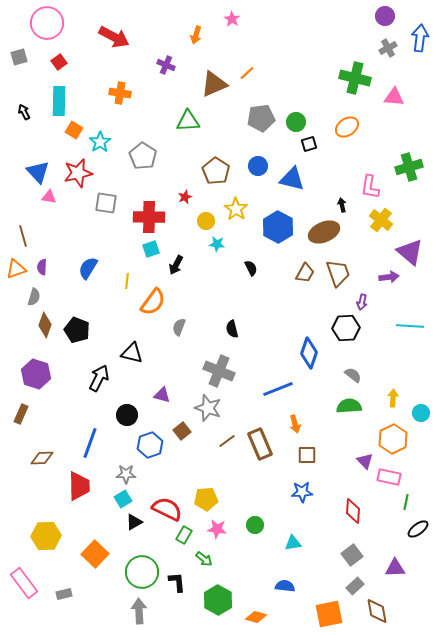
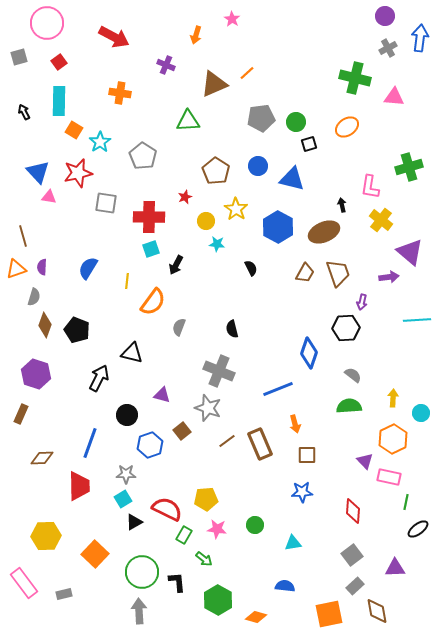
cyan line at (410, 326): moved 7 px right, 6 px up; rotated 8 degrees counterclockwise
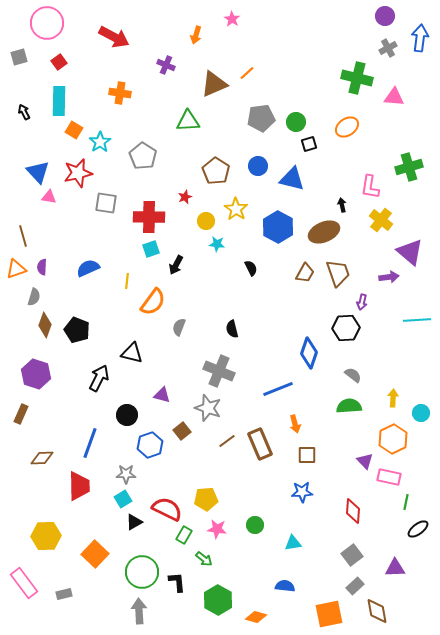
green cross at (355, 78): moved 2 px right
blue semicircle at (88, 268): rotated 35 degrees clockwise
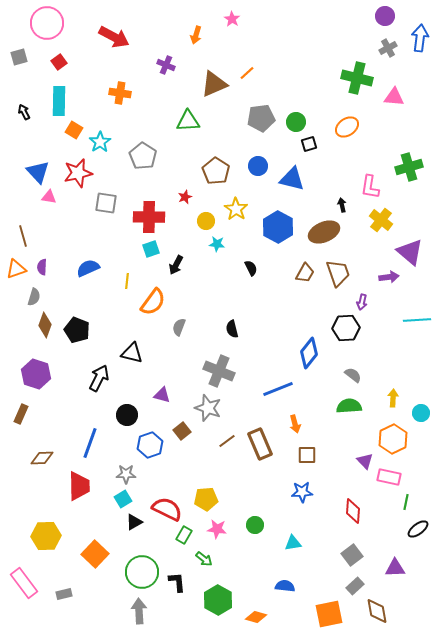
blue diamond at (309, 353): rotated 20 degrees clockwise
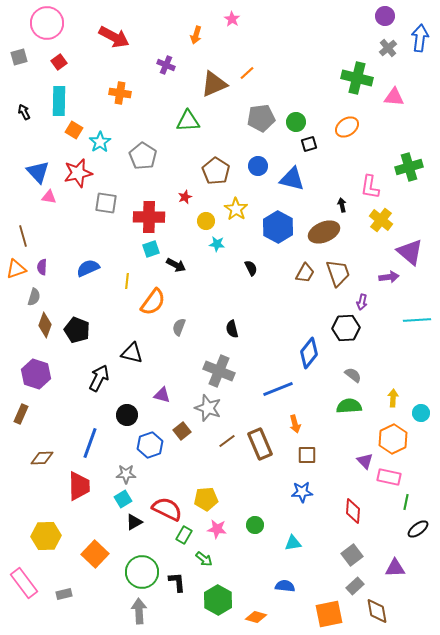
gray cross at (388, 48): rotated 12 degrees counterclockwise
black arrow at (176, 265): rotated 90 degrees counterclockwise
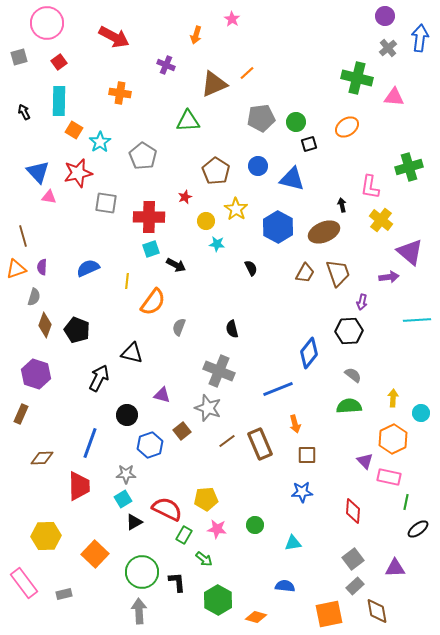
black hexagon at (346, 328): moved 3 px right, 3 px down
gray square at (352, 555): moved 1 px right, 4 px down
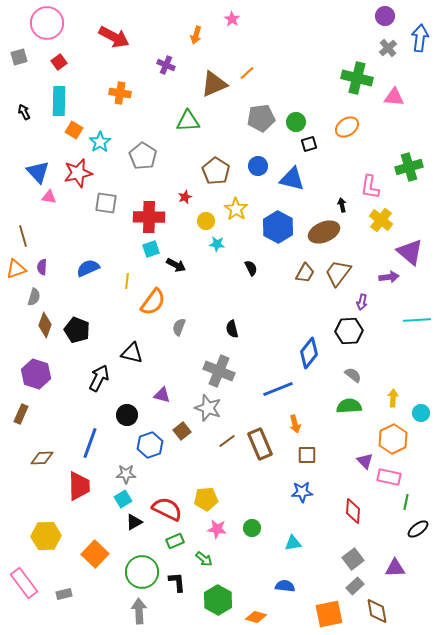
brown trapezoid at (338, 273): rotated 124 degrees counterclockwise
green circle at (255, 525): moved 3 px left, 3 px down
green rectangle at (184, 535): moved 9 px left, 6 px down; rotated 36 degrees clockwise
